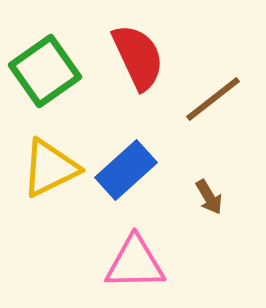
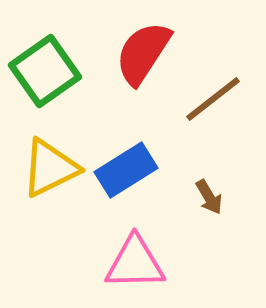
red semicircle: moved 5 px right, 4 px up; rotated 122 degrees counterclockwise
blue rectangle: rotated 10 degrees clockwise
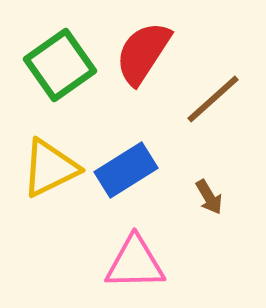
green square: moved 15 px right, 6 px up
brown line: rotated 4 degrees counterclockwise
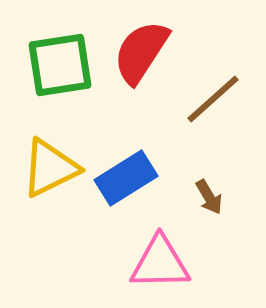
red semicircle: moved 2 px left, 1 px up
green square: rotated 26 degrees clockwise
blue rectangle: moved 8 px down
pink triangle: moved 25 px right
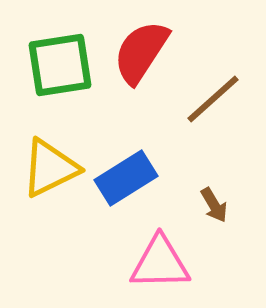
brown arrow: moved 5 px right, 8 px down
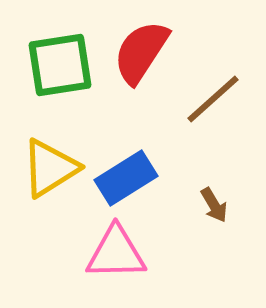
yellow triangle: rotated 6 degrees counterclockwise
pink triangle: moved 44 px left, 10 px up
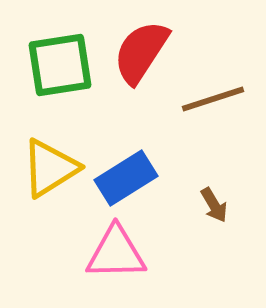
brown line: rotated 24 degrees clockwise
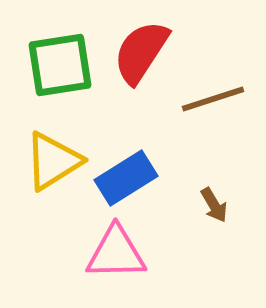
yellow triangle: moved 3 px right, 7 px up
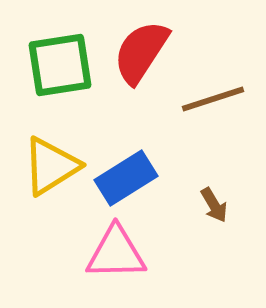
yellow triangle: moved 2 px left, 5 px down
